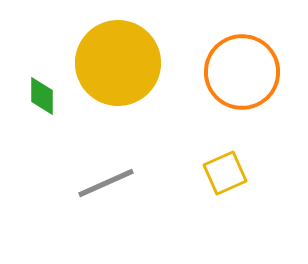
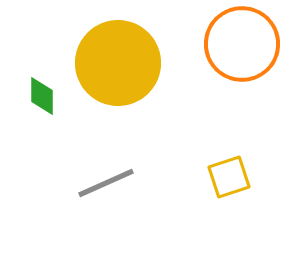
orange circle: moved 28 px up
yellow square: moved 4 px right, 4 px down; rotated 6 degrees clockwise
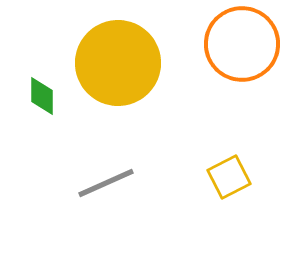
yellow square: rotated 9 degrees counterclockwise
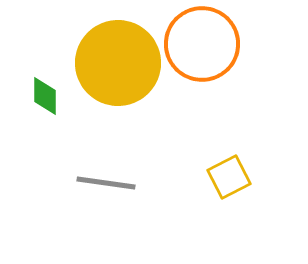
orange circle: moved 40 px left
green diamond: moved 3 px right
gray line: rotated 32 degrees clockwise
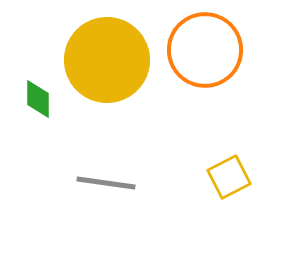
orange circle: moved 3 px right, 6 px down
yellow circle: moved 11 px left, 3 px up
green diamond: moved 7 px left, 3 px down
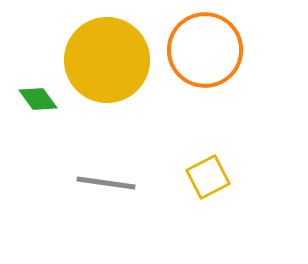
green diamond: rotated 36 degrees counterclockwise
yellow square: moved 21 px left
